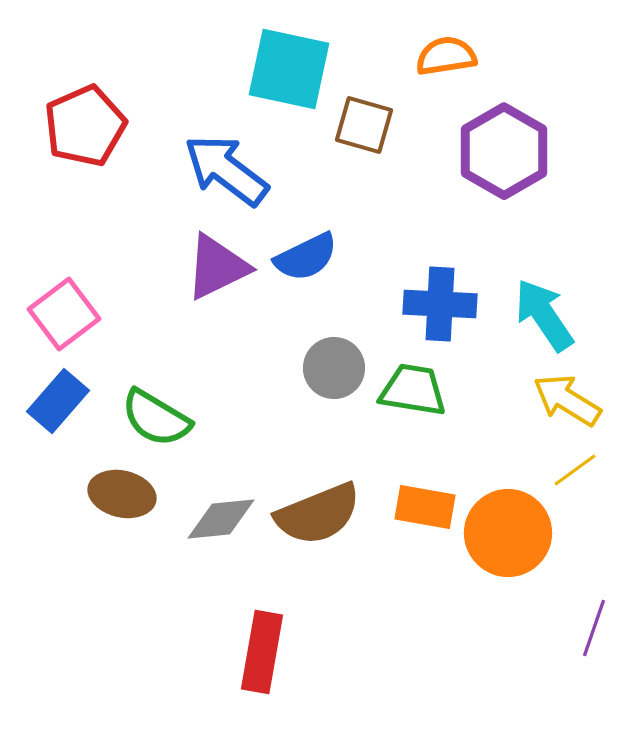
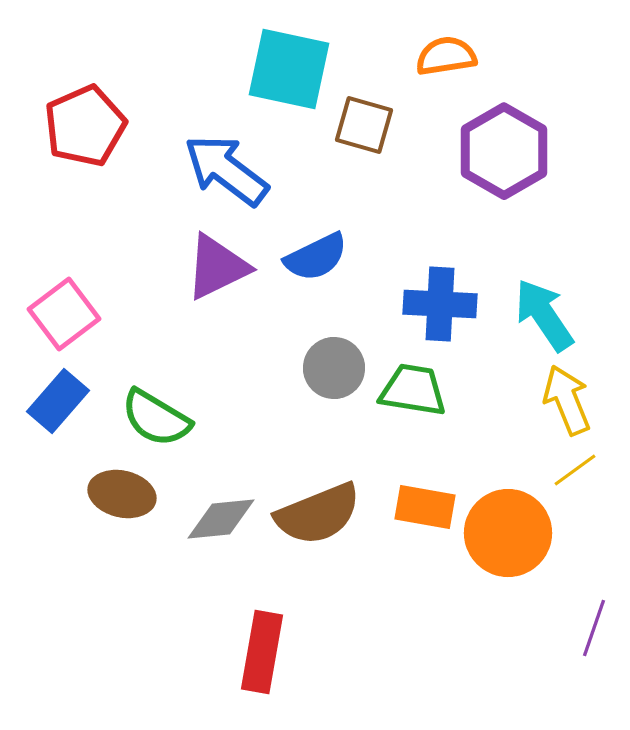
blue semicircle: moved 10 px right
yellow arrow: rotated 36 degrees clockwise
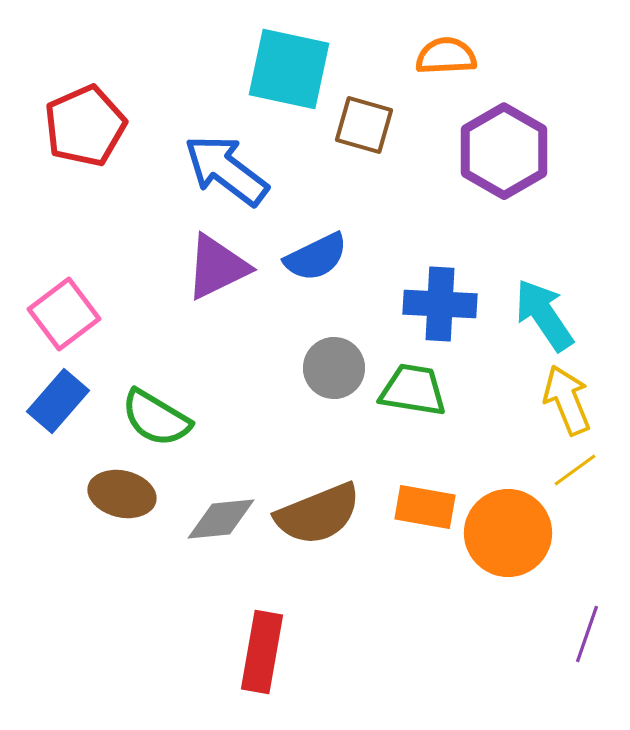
orange semicircle: rotated 6 degrees clockwise
purple line: moved 7 px left, 6 px down
